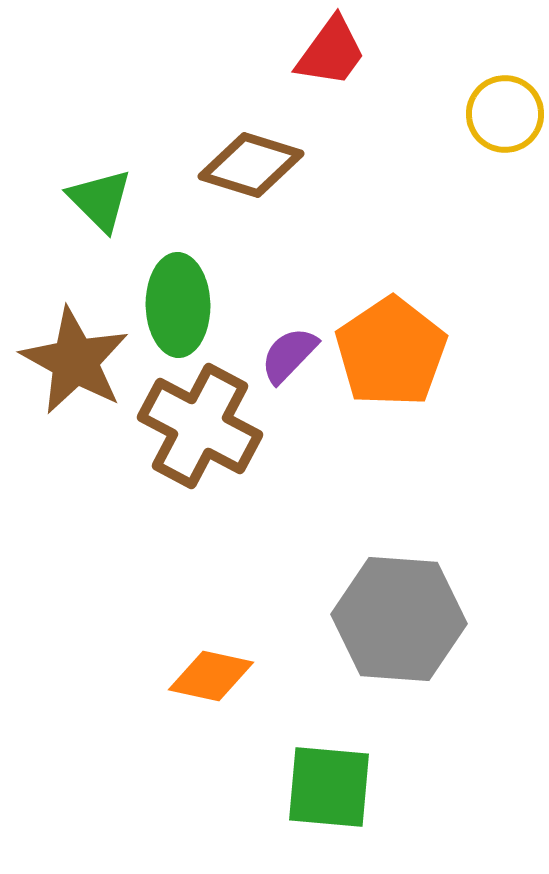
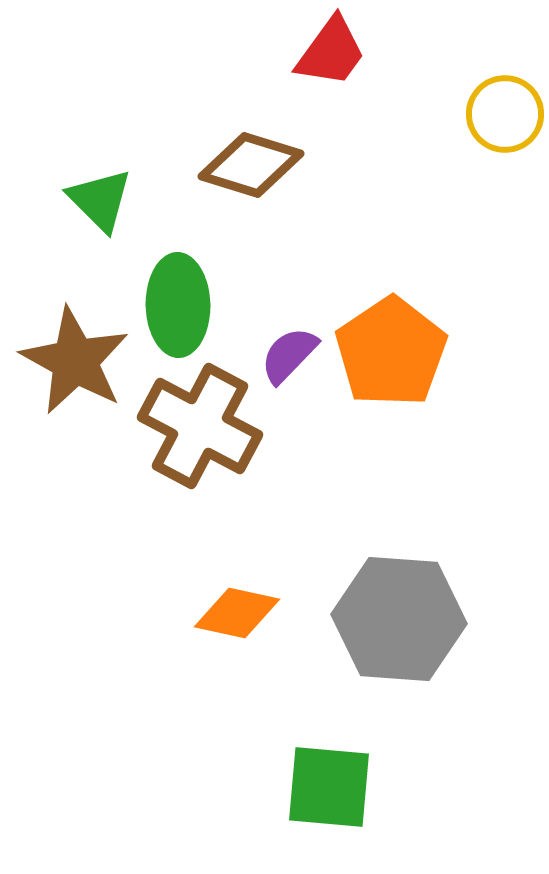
orange diamond: moved 26 px right, 63 px up
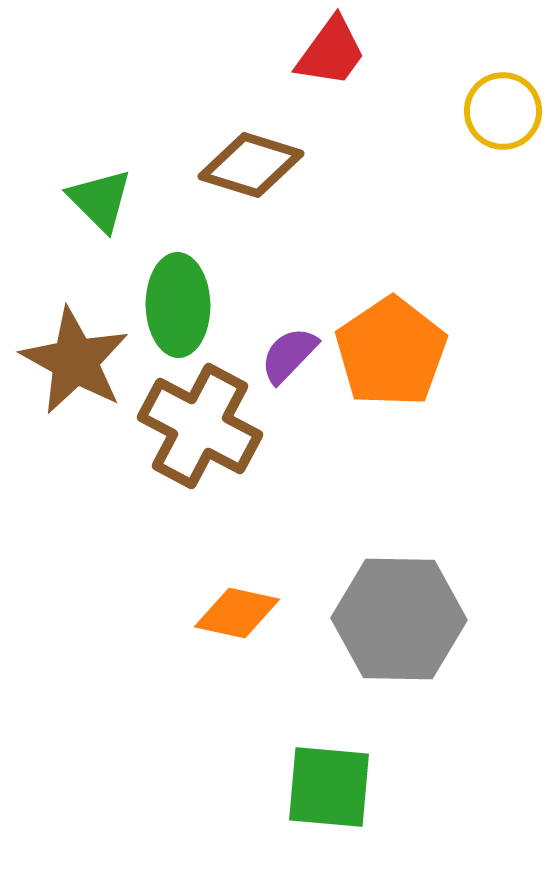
yellow circle: moved 2 px left, 3 px up
gray hexagon: rotated 3 degrees counterclockwise
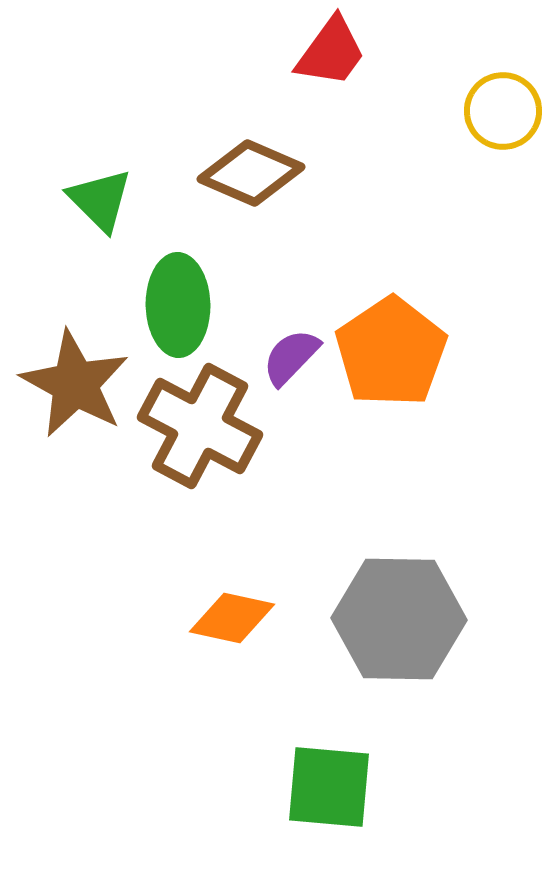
brown diamond: moved 8 px down; rotated 6 degrees clockwise
purple semicircle: moved 2 px right, 2 px down
brown star: moved 23 px down
orange diamond: moved 5 px left, 5 px down
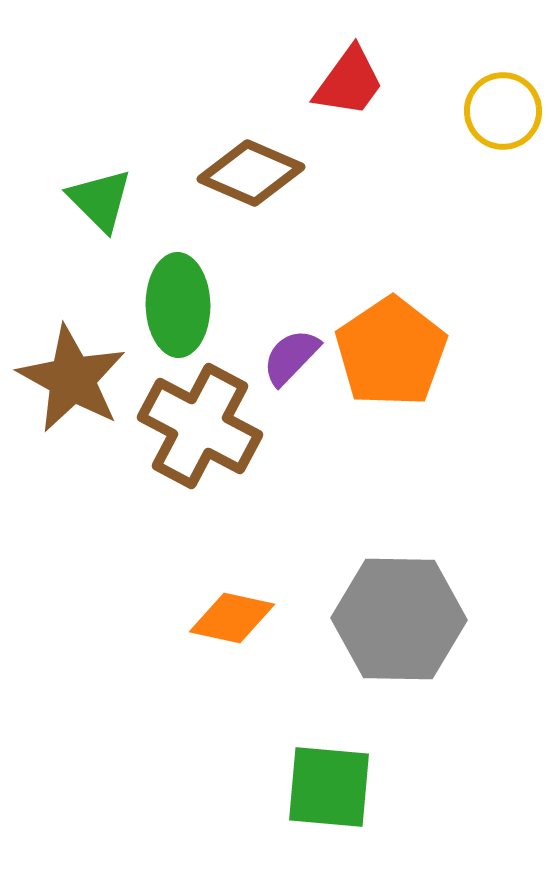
red trapezoid: moved 18 px right, 30 px down
brown star: moved 3 px left, 5 px up
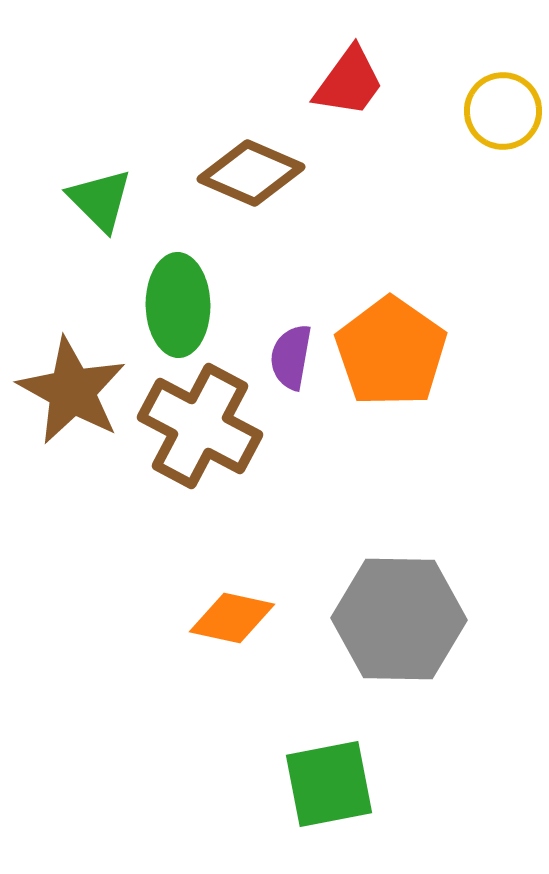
orange pentagon: rotated 3 degrees counterclockwise
purple semicircle: rotated 34 degrees counterclockwise
brown star: moved 12 px down
green square: moved 3 px up; rotated 16 degrees counterclockwise
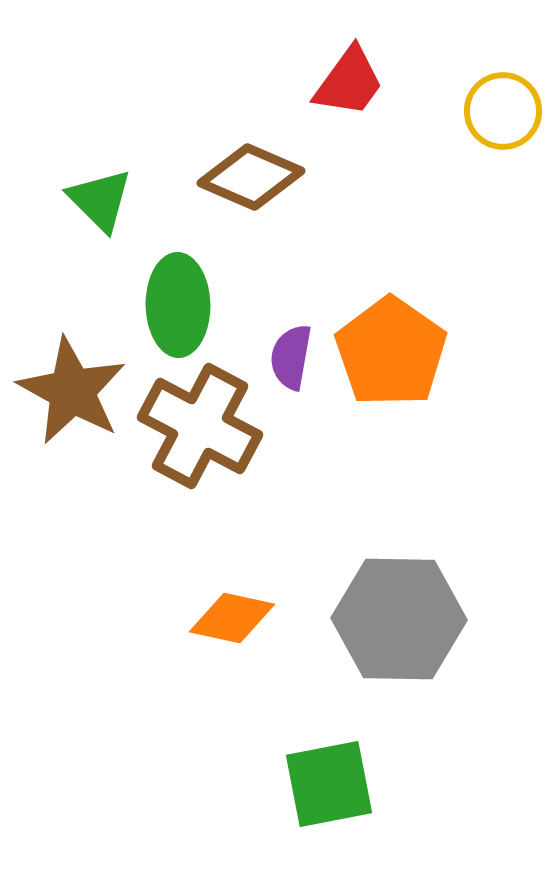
brown diamond: moved 4 px down
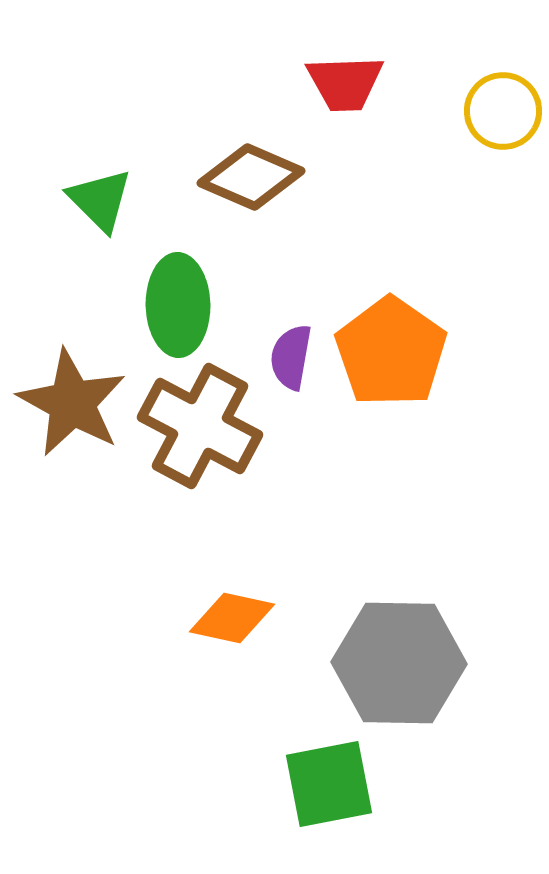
red trapezoid: moved 4 px left, 1 px down; rotated 52 degrees clockwise
brown star: moved 12 px down
gray hexagon: moved 44 px down
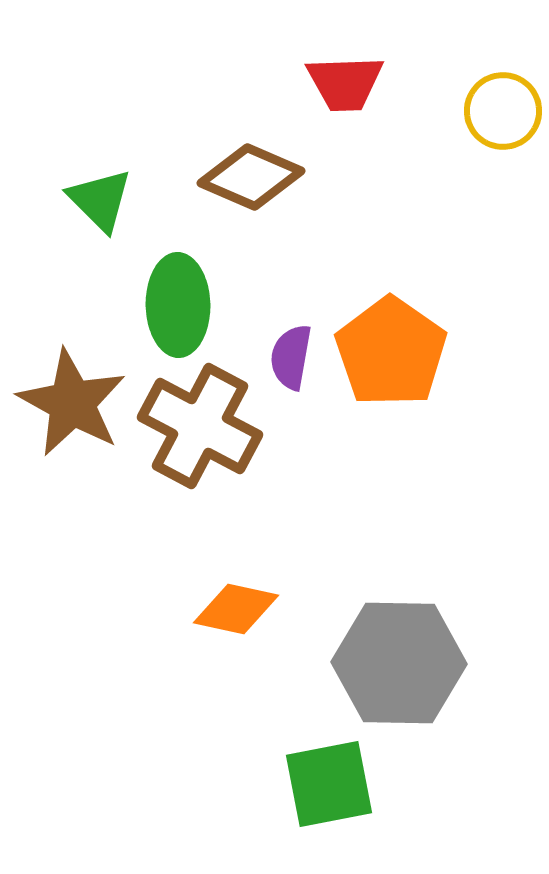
orange diamond: moved 4 px right, 9 px up
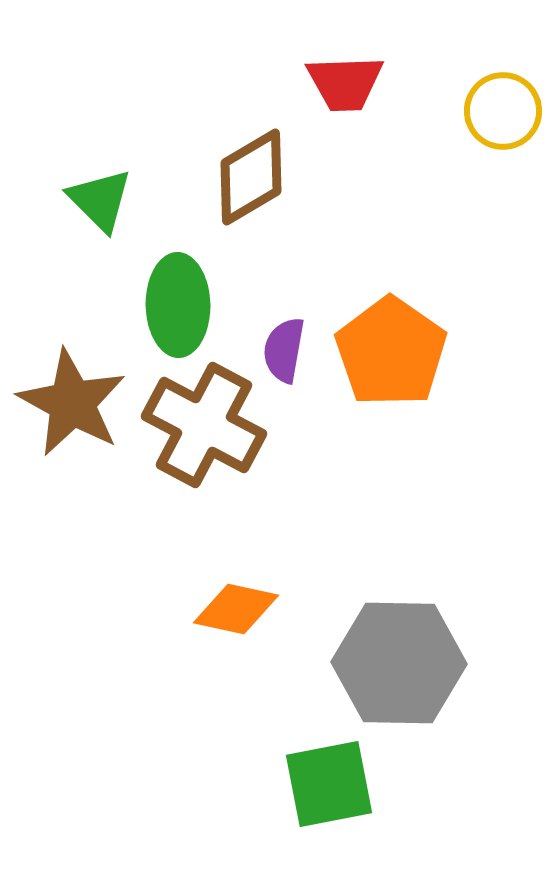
brown diamond: rotated 54 degrees counterclockwise
purple semicircle: moved 7 px left, 7 px up
brown cross: moved 4 px right, 1 px up
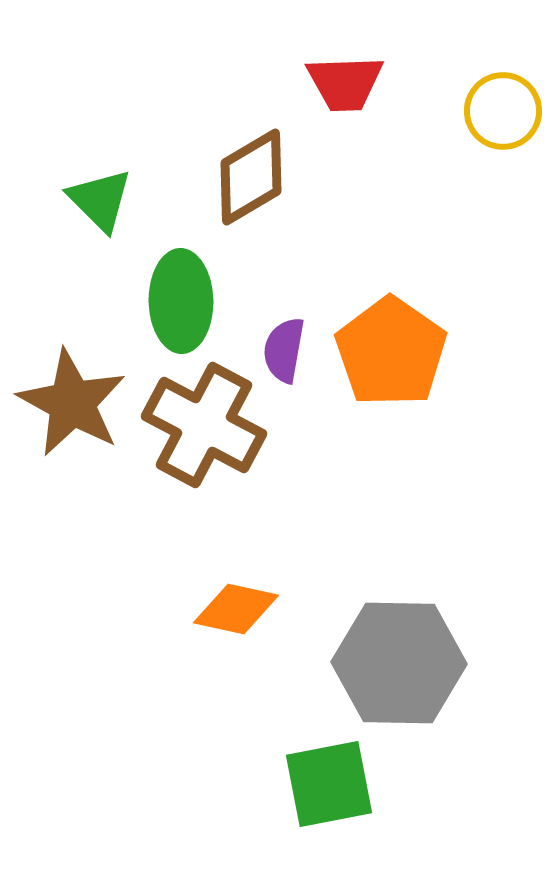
green ellipse: moved 3 px right, 4 px up
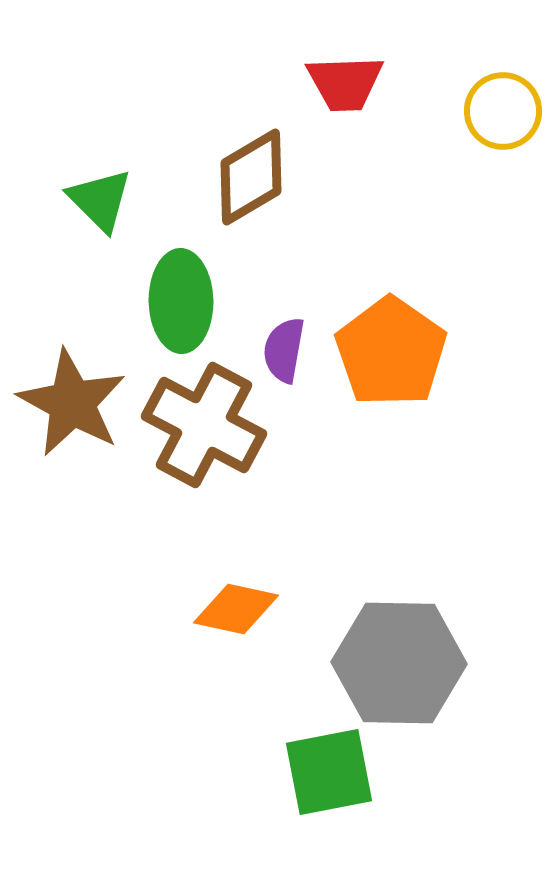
green square: moved 12 px up
